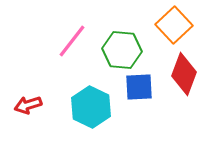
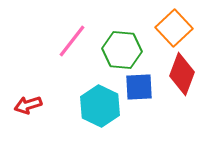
orange square: moved 3 px down
red diamond: moved 2 px left
cyan hexagon: moved 9 px right, 1 px up
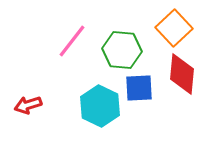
red diamond: rotated 15 degrees counterclockwise
blue square: moved 1 px down
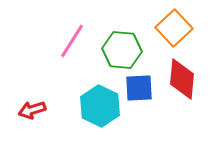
pink line: rotated 6 degrees counterclockwise
red diamond: moved 5 px down
red arrow: moved 4 px right, 5 px down
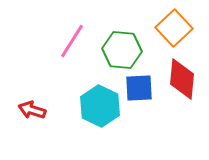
red arrow: rotated 36 degrees clockwise
